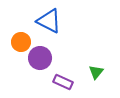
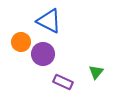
purple circle: moved 3 px right, 4 px up
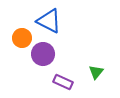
orange circle: moved 1 px right, 4 px up
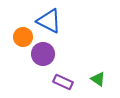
orange circle: moved 1 px right, 1 px up
green triangle: moved 2 px right, 7 px down; rotated 35 degrees counterclockwise
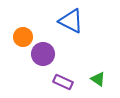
blue triangle: moved 22 px right
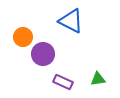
green triangle: rotated 42 degrees counterclockwise
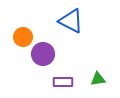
purple rectangle: rotated 24 degrees counterclockwise
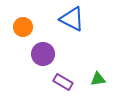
blue triangle: moved 1 px right, 2 px up
orange circle: moved 10 px up
purple rectangle: rotated 30 degrees clockwise
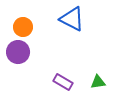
purple circle: moved 25 px left, 2 px up
green triangle: moved 3 px down
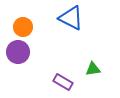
blue triangle: moved 1 px left, 1 px up
green triangle: moved 5 px left, 13 px up
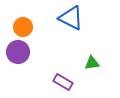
green triangle: moved 1 px left, 6 px up
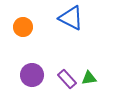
purple circle: moved 14 px right, 23 px down
green triangle: moved 3 px left, 15 px down
purple rectangle: moved 4 px right, 3 px up; rotated 18 degrees clockwise
